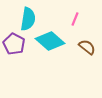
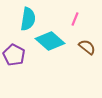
purple pentagon: moved 11 px down
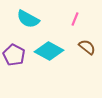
cyan semicircle: rotated 110 degrees clockwise
cyan diamond: moved 1 px left, 10 px down; rotated 12 degrees counterclockwise
